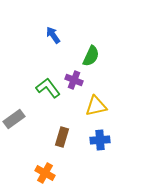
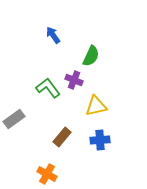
brown rectangle: rotated 24 degrees clockwise
orange cross: moved 2 px right, 1 px down
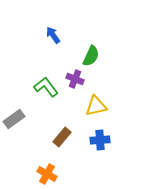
purple cross: moved 1 px right, 1 px up
green L-shape: moved 2 px left, 1 px up
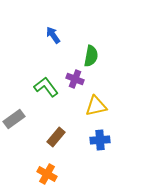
green semicircle: rotated 15 degrees counterclockwise
brown rectangle: moved 6 px left
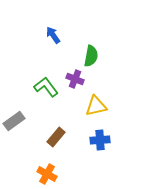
gray rectangle: moved 2 px down
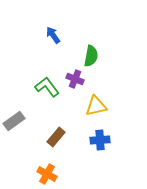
green L-shape: moved 1 px right
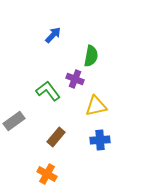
blue arrow: rotated 78 degrees clockwise
green L-shape: moved 1 px right, 4 px down
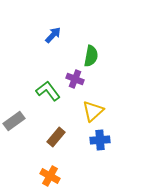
yellow triangle: moved 3 px left, 5 px down; rotated 30 degrees counterclockwise
orange cross: moved 3 px right, 2 px down
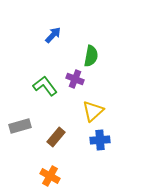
green L-shape: moved 3 px left, 5 px up
gray rectangle: moved 6 px right, 5 px down; rotated 20 degrees clockwise
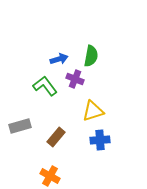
blue arrow: moved 6 px right, 24 px down; rotated 30 degrees clockwise
yellow triangle: rotated 25 degrees clockwise
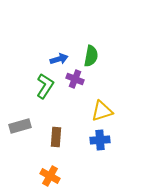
green L-shape: rotated 70 degrees clockwise
yellow triangle: moved 9 px right
brown rectangle: rotated 36 degrees counterclockwise
